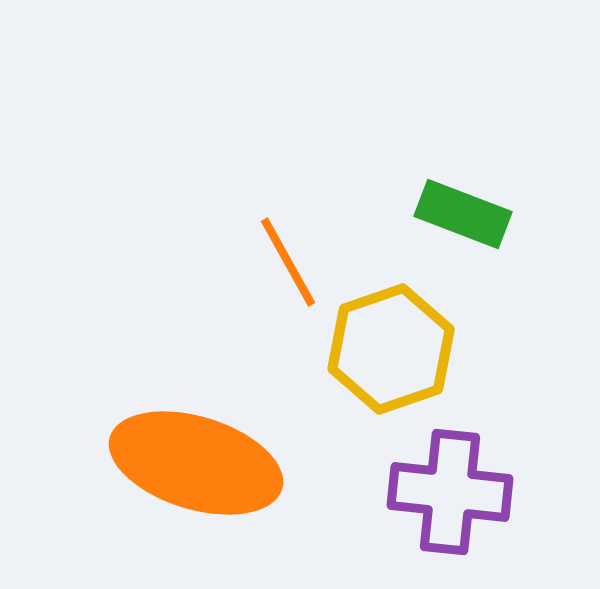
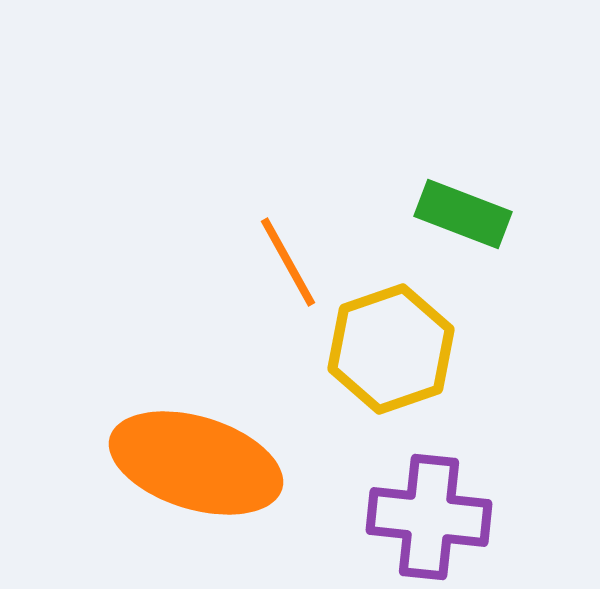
purple cross: moved 21 px left, 25 px down
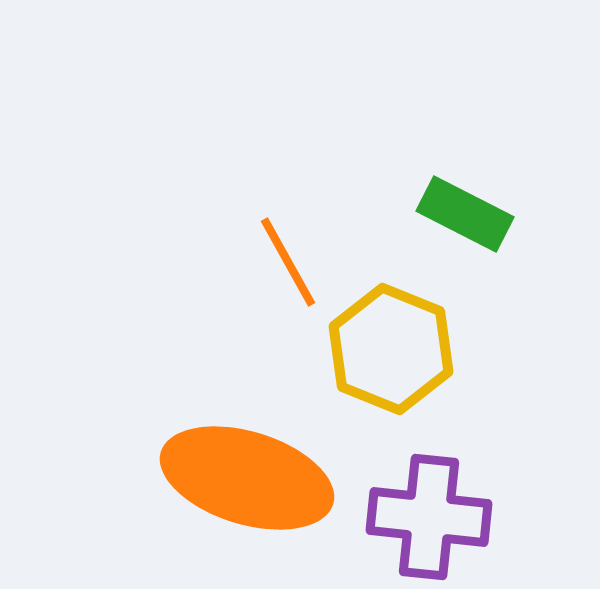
green rectangle: moved 2 px right; rotated 6 degrees clockwise
yellow hexagon: rotated 19 degrees counterclockwise
orange ellipse: moved 51 px right, 15 px down
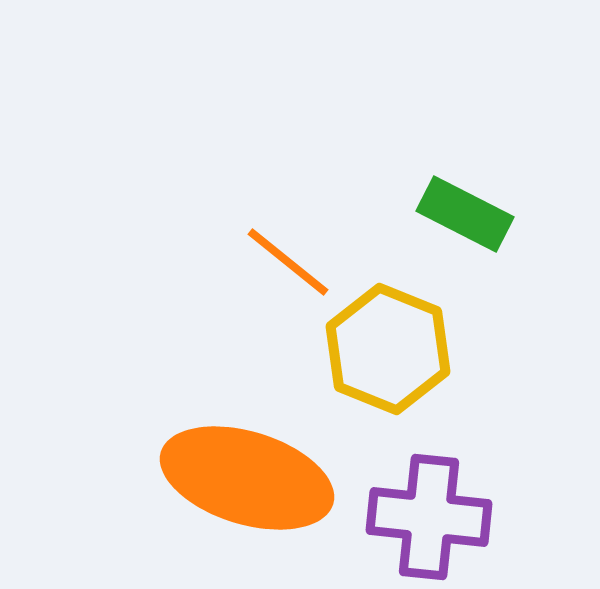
orange line: rotated 22 degrees counterclockwise
yellow hexagon: moved 3 px left
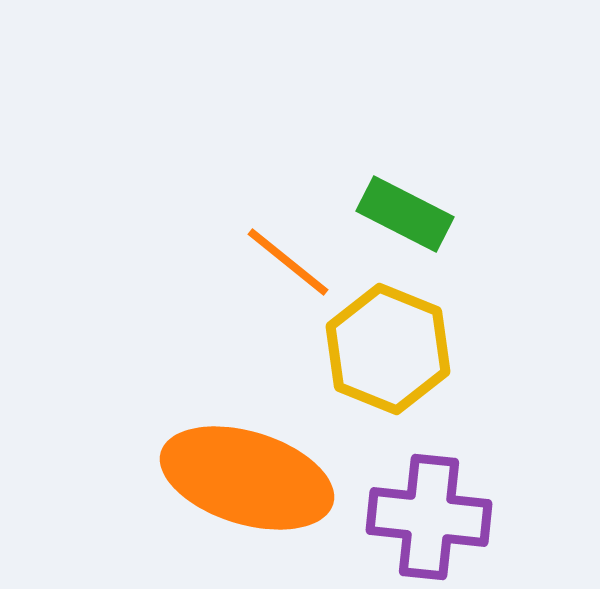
green rectangle: moved 60 px left
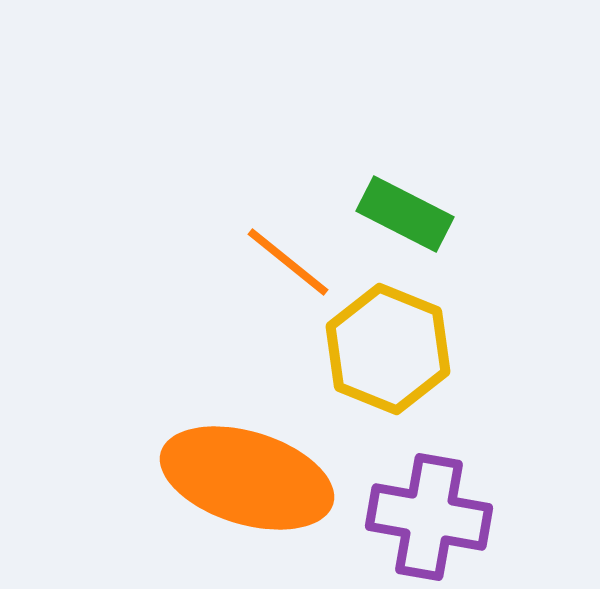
purple cross: rotated 4 degrees clockwise
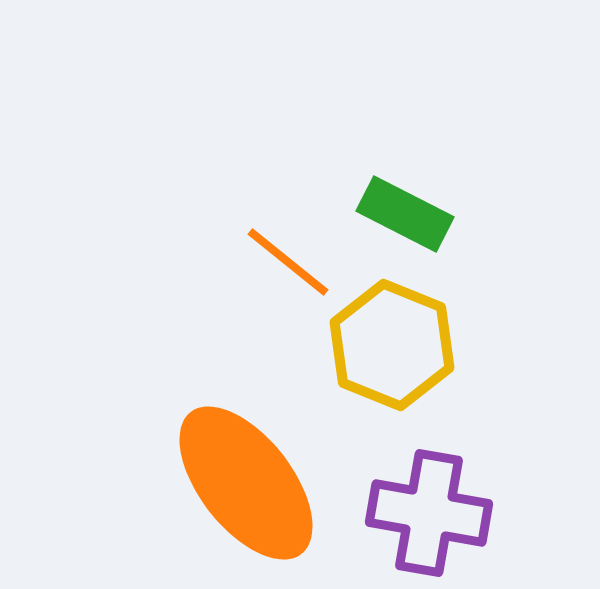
yellow hexagon: moved 4 px right, 4 px up
orange ellipse: moved 1 px left, 5 px down; rotated 35 degrees clockwise
purple cross: moved 4 px up
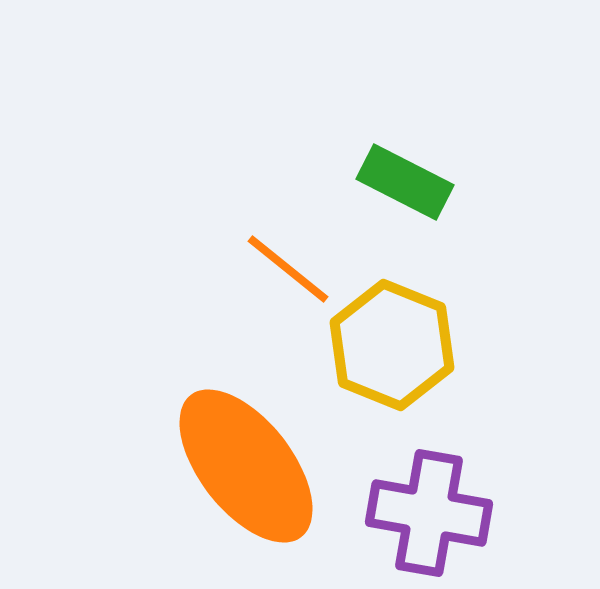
green rectangle: moved 32 px up
orange line: moved 7 px down
orange ellipse: moved 17 px up
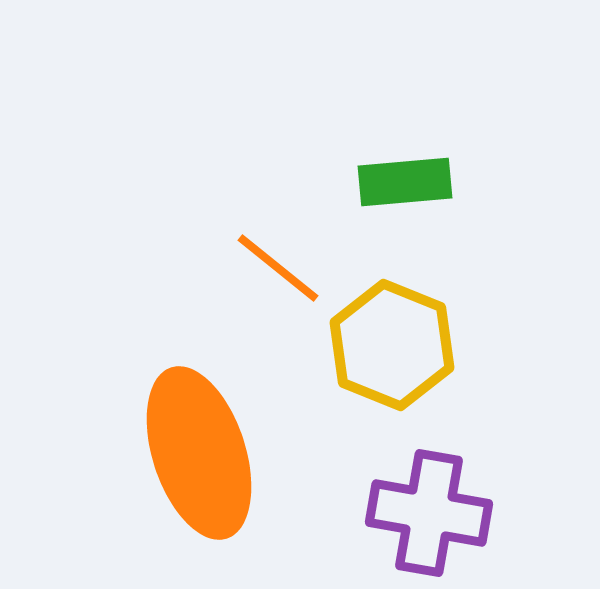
green rectangle: rotated 32 degrees counterclockwise
orange line: moved 10 px left, 1 px up
orange ellipse: moved 47 px left, 13 px up; rotated 20 degrees clockwise
